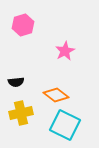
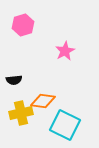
black semicircle: moved 2 px left, 2 px up
orange diamond: moved 13 px left, 6 px down; rotated 30 degrees counterclockwise
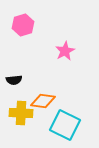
yellow cross: rotated 15 degrees clockwise
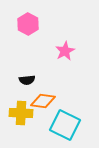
pink hexagon: moved 5 px right, 1 px up; rotated 15 degrees counterclockwise
black semicircle: moved 13 px right
